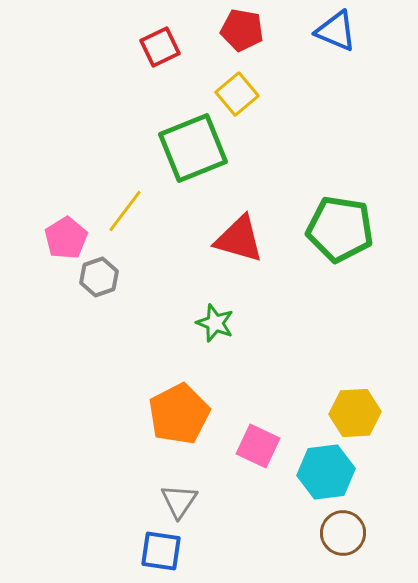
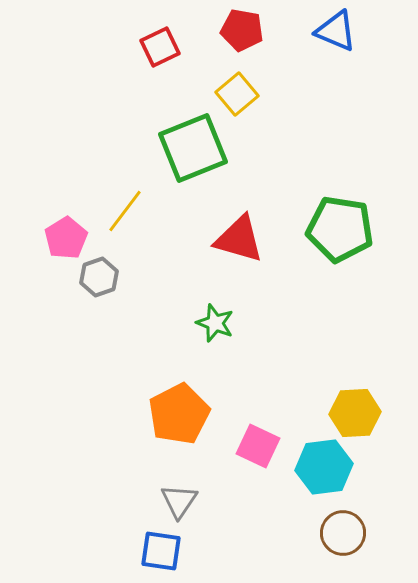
cyan hexagon: moved 2 px left, 5 px up
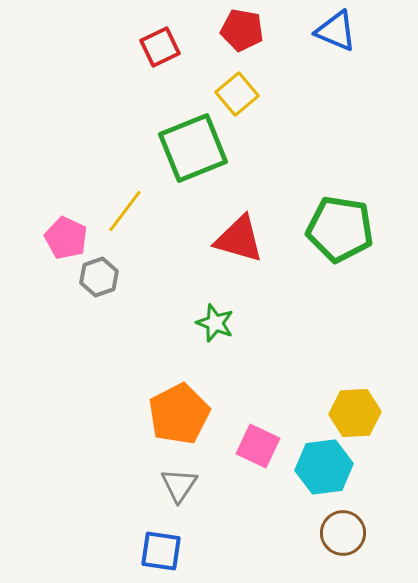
pink pentagon: rotated 15 degrees counterclockwise
gray triangle: moved 16 px up
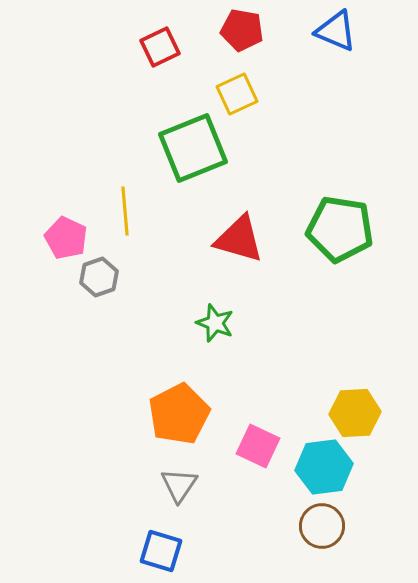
yellow square: rotated 15 degrees clockwise
yellow line: rotated 42 degrees counterclockwise
brown circle: moved 21 px left, 7 px up
blue square: rotated 9 degrees clockwise
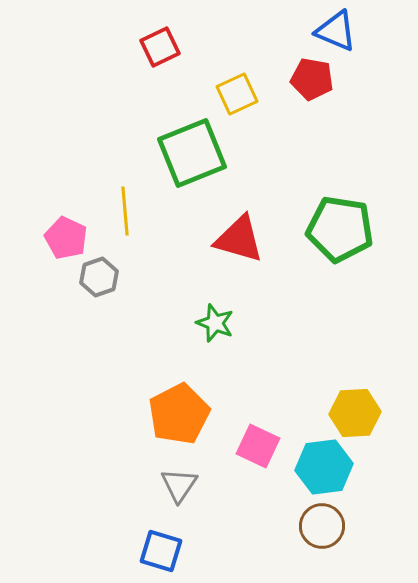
red pentagon: moved 70 px right, 49 px down
green square: moved 1 px left, 5 px down
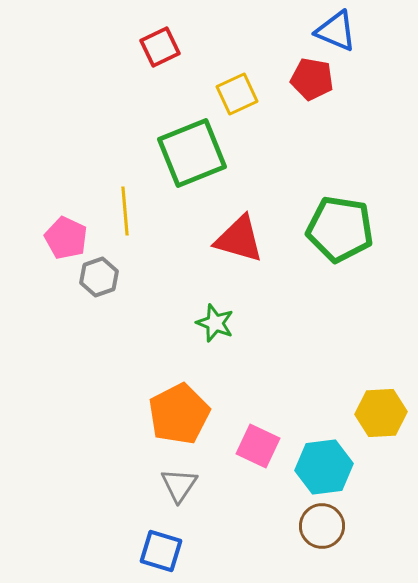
yellow hexagon: moved 26 px right
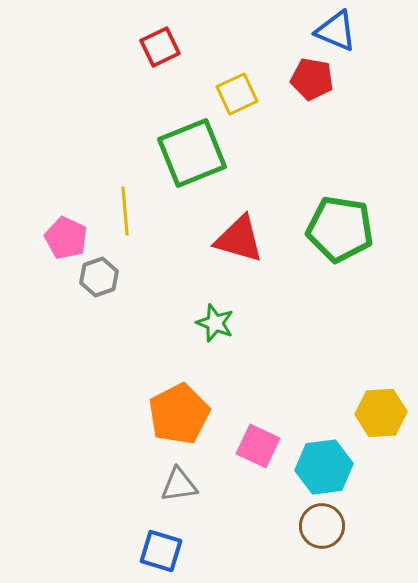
gray triangle: rotated 48 degrees clockwise
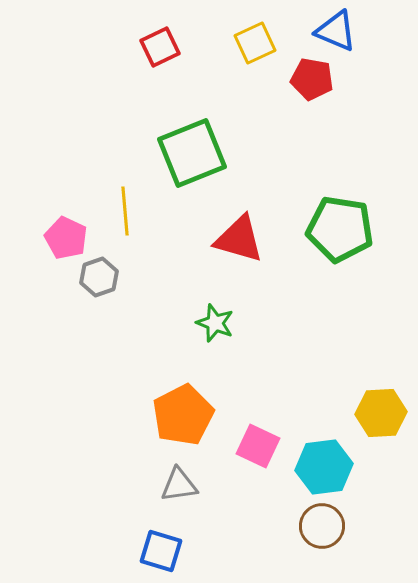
yellow square: moved 18 px right, 51 px up
orange pentagon: moved 4 px right, 1 px down
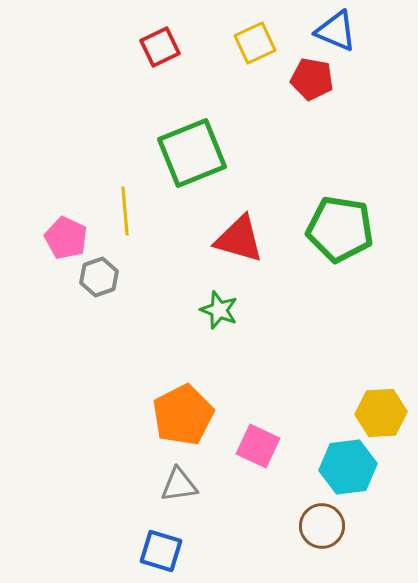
green star: moved 4 px right, 13 px up
cyan hexagon: moved 24 px right
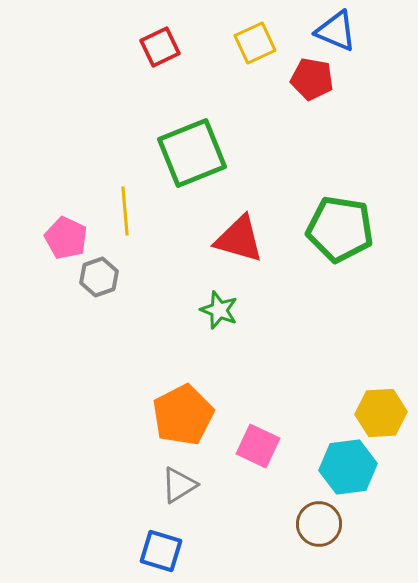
gray triangle: rotated 24 degrees counterclockwise
brown circle: moved 3 px left, 2 px up
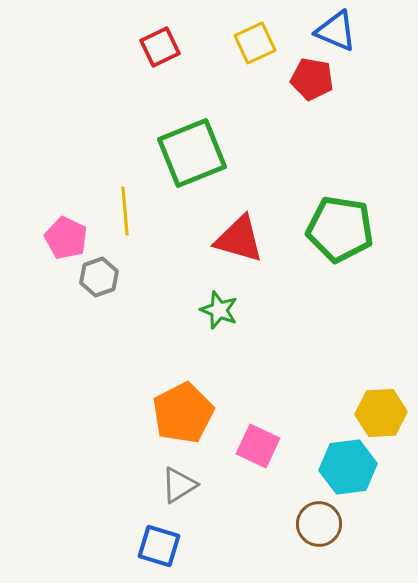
orange pentagon: moved 2 px up
blue square: moved 2 px left, 5 px up
